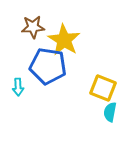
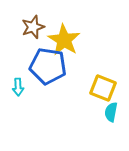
brown star: rotated 15 degrees counterclockwise
cyan semicircle: moved 1 px right
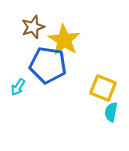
blue pentagon: moved 1 px up
cyan arrow: rotated 36 degrees clockwise
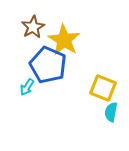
brown star: rotated 10 degrees counterclockwise
blue pentagon: rotated 15 degrees clockwise
cyan arrow: moved 9 px right
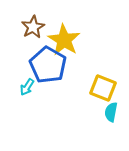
blue pentagon: rotated 6 degrees clockwise
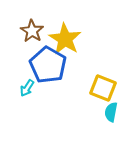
brown star: moved 1 px left, 4 px down; rotated 10 degrees counterclockwise
yellow star: moved 1 px right, 1 px up
cyan arrow: moved 1 px down
